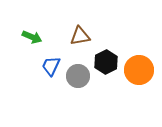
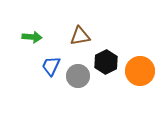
green arrow: rotated 18 degrees counterclockwise
orange circle: moved 1 px right, 1 px down
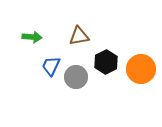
brown triangle: moved 1 px left
orange circle: moved 1 px right, 2 px up
gray circle: moved 2 px left, 1 px down
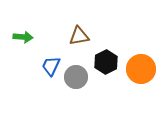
green arrow: moved 9 px left
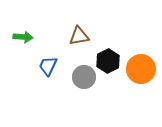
black hexagon: moved 2 px right, 1 px up
blue trapezoid: moved 3 px left
gray circle: moved 8 px right
